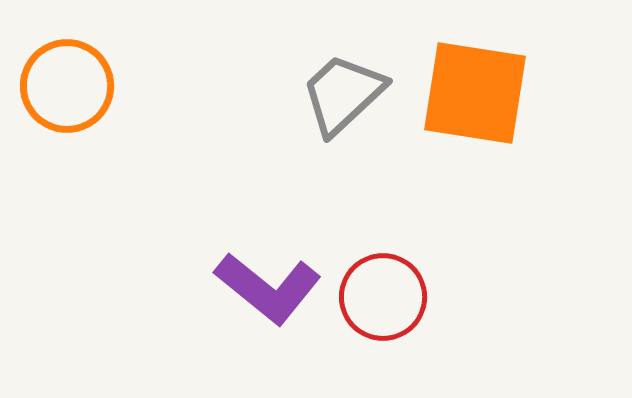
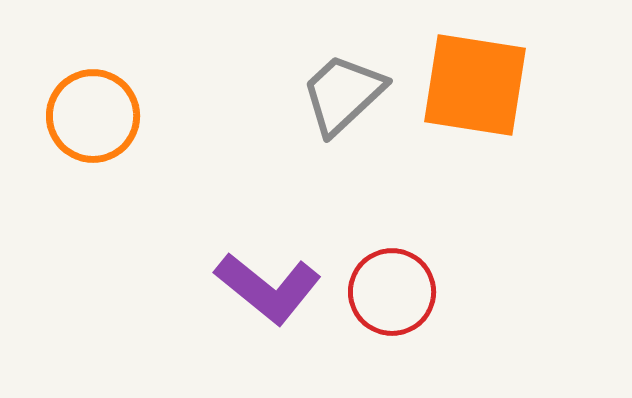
orange circle: moved 26 px right, 30 px down
orange square: moved 8 px up
red circle: moved 9 px right, 5 px up
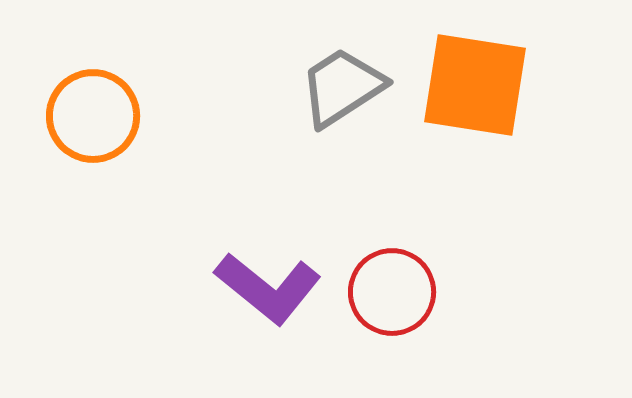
gray trapezoid: moved 1 px left, 7 px up; rotated 10 degrees clockwise
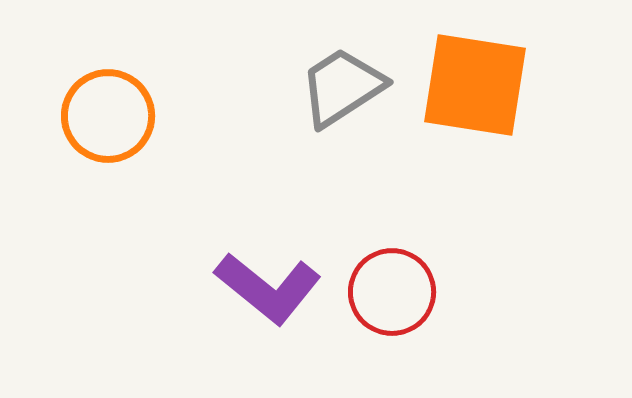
orange circle: moved 15 px right
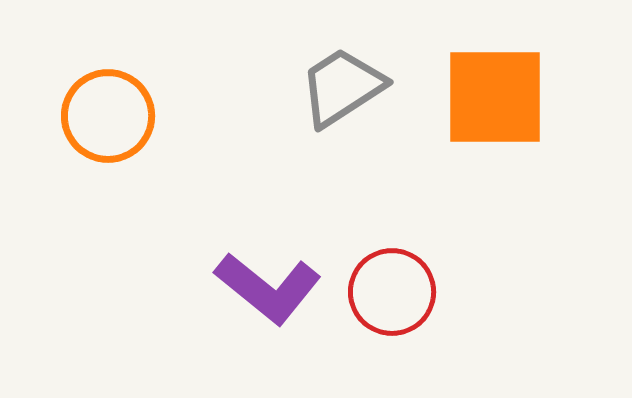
orange square: moved 20 px right, 12 px down; rotated 9 degrees counterclockwise
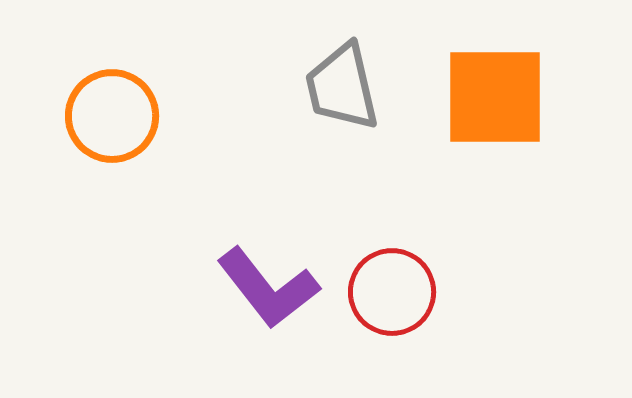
gray trapezoid: rotated 70 degrees counterclockwise
orange circle: moved 4 px right
purple L-shape: rotated 13 degrees clockwise
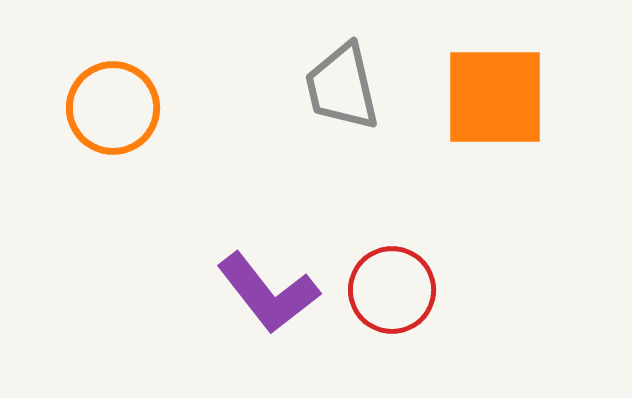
orange circle: moved 1 px right, 8 px up
purple L-shape: moved 5 px down
red circle: moved 2 px up
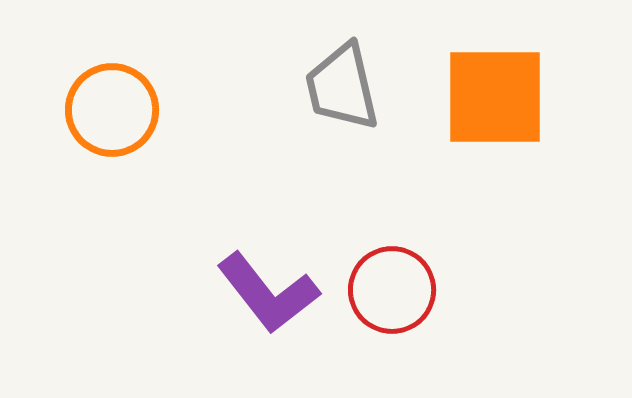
orange circle: moved 1 px left, 2 px down
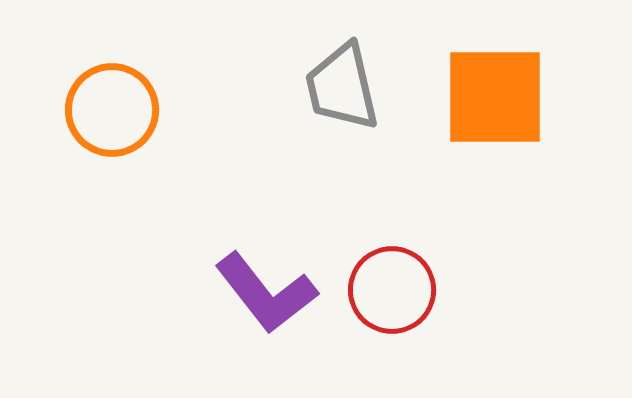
purple L-shape: moved 2 px left
